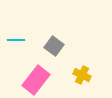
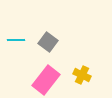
gray square: moved 6 px left, 4 px up
pink rectangle: moved 10 px right
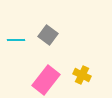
gray square: moved 7 px up
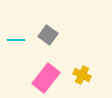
pink rectangle: moved 2 px up
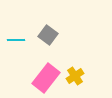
yellow cross: moved 7 px left, 1 px down; rotated 30 degrees clockwise
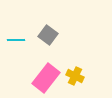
yellow cross: rotated 30 degrees counterclockwise
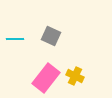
gray square: moved 3 px right, 1 px down; rotated 12 degrees counterclockwise
cyan line: moved 1 px left, 1 px up
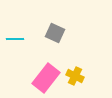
gray square: moved 4 px right, 3 px up
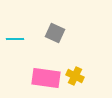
pink rectangle: rotated 60 degrees clockwise
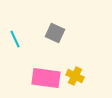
cyan line: rotated 66 degrees clockwise
